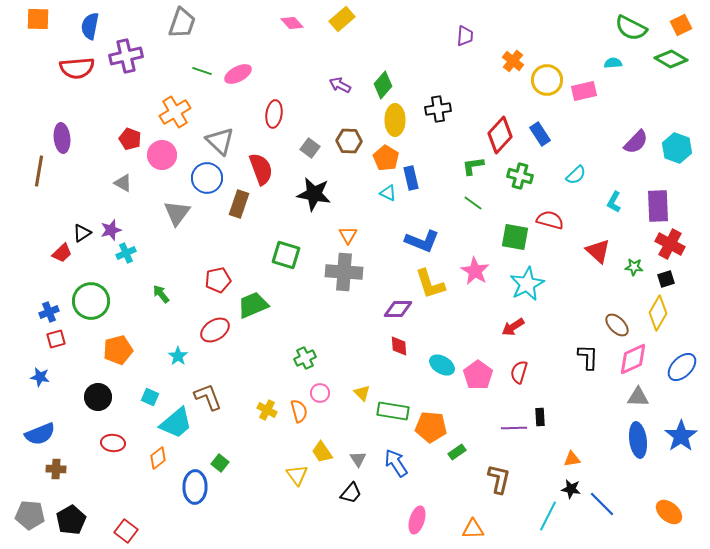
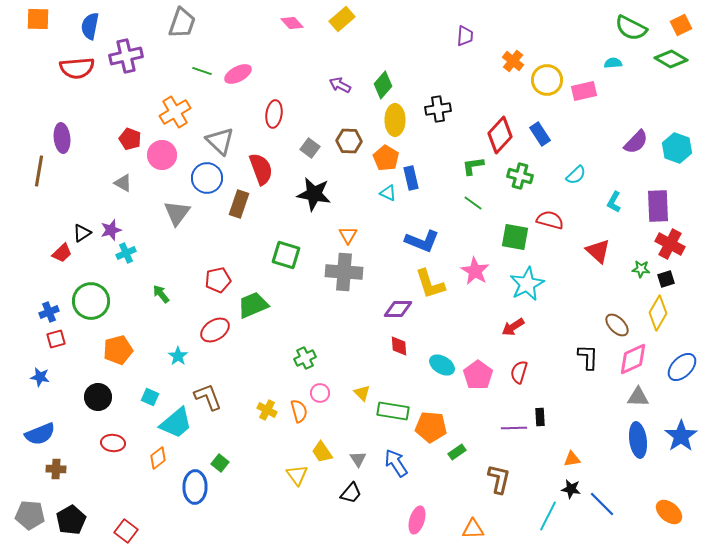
green star at (634, 267): moved 7 px right, 2 px down
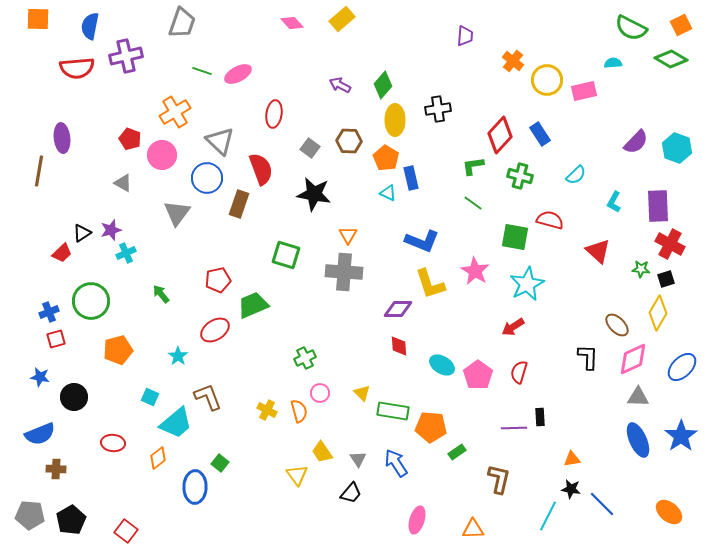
black circle at (98, 397): moved 24 px left
blue ellipse at (638, 440): rotated 16 degrees counterclockwise
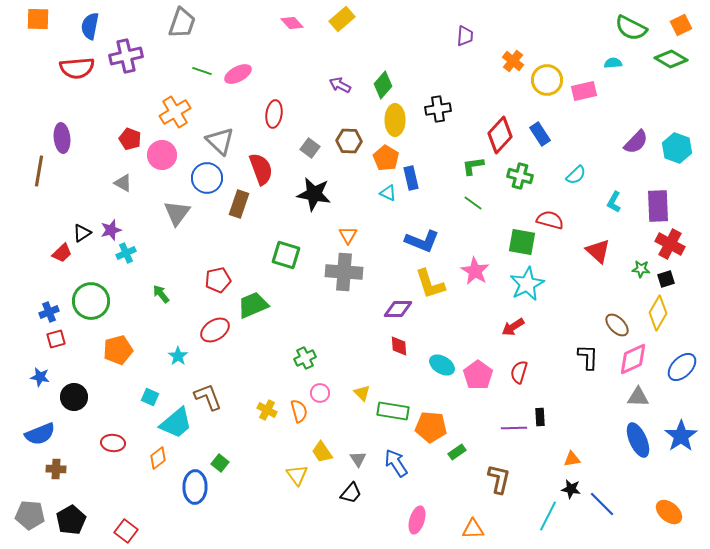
green square at (515, 237): moved 7 px right, 5 px down
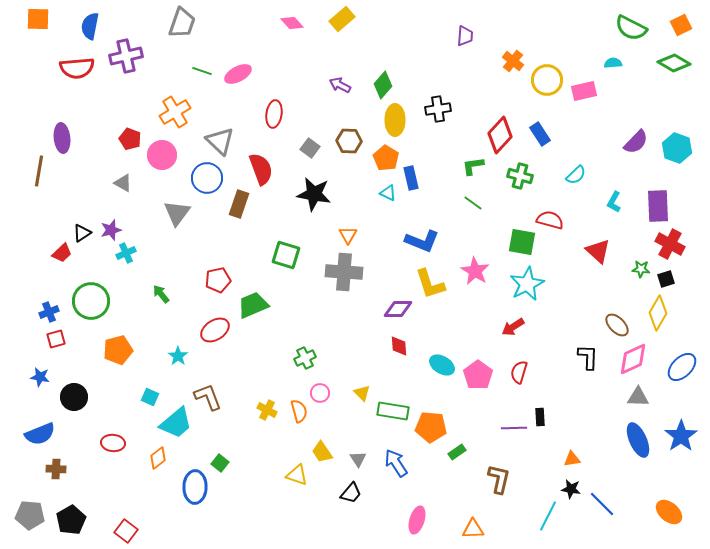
green diamond at (671, 59): moved 3 px right, 4 px down
yellow triangle at (297, 475): rotated 35 degrees counterclockwise
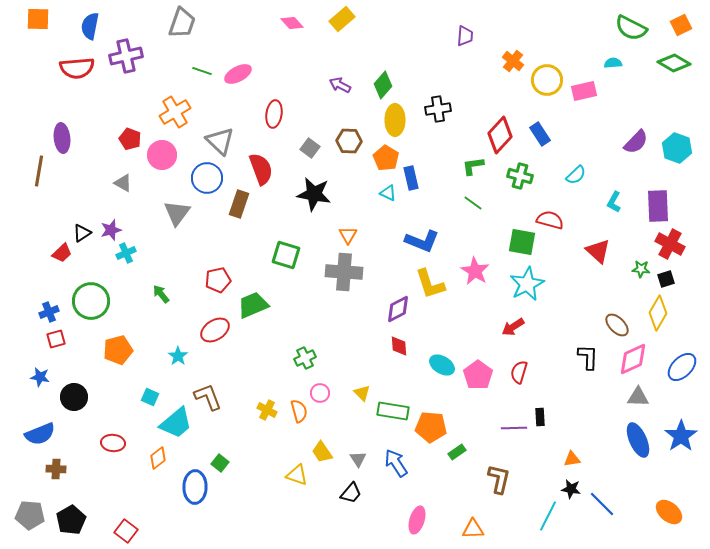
purple diamond at (398, 309): rotated 28 degrees counterclockwise
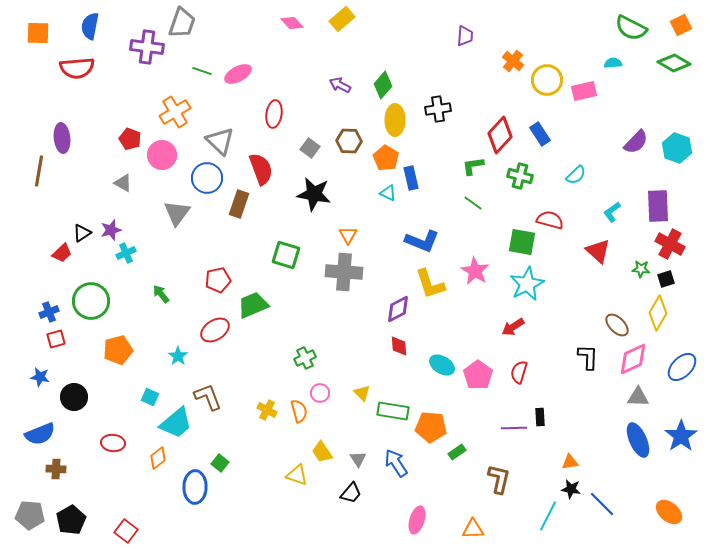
orange square at (38, 19): moved 14 px down
purple cross at (126, 56): moved 21 px right, 9 px up; rotated 20 degrees clockwise
cyan L-shape at (614, 202): moved 2 px left, 10 px down; rotated 25 degrees clockwise
orange triangle at (572, 459): moved 2 px left, 3 px down
